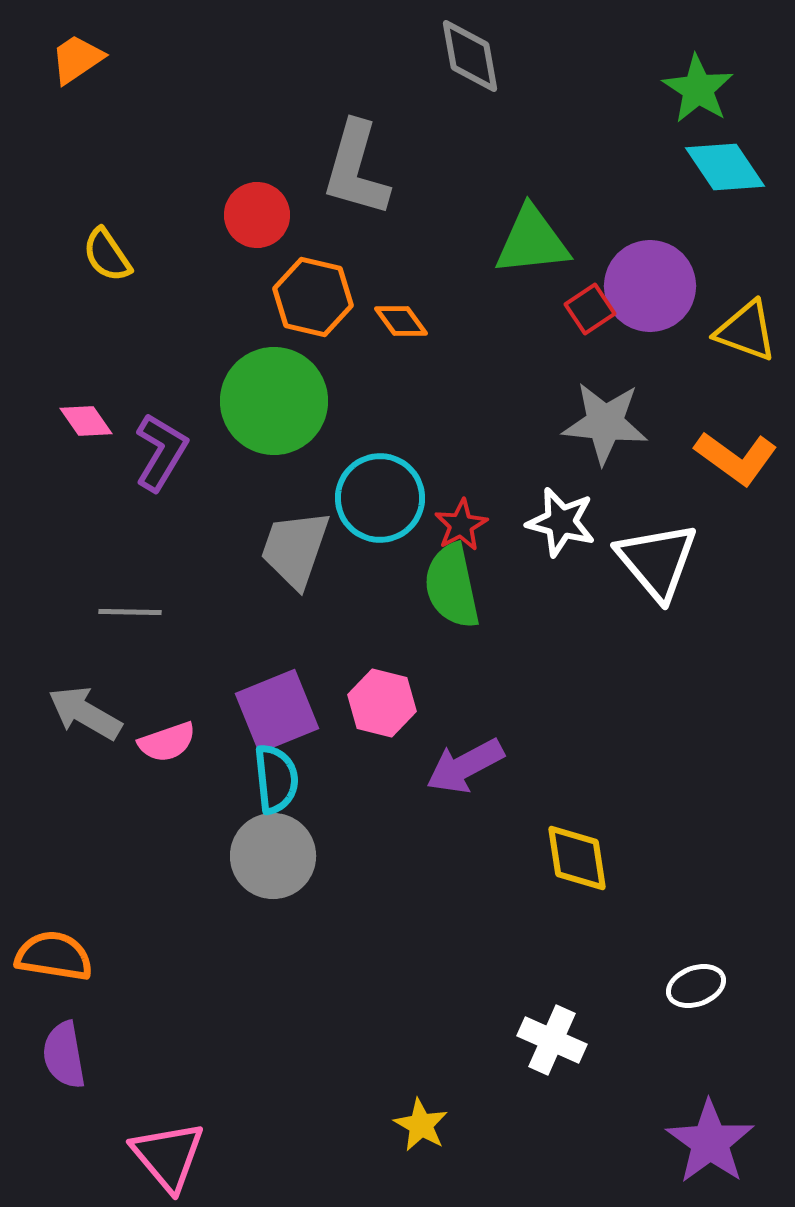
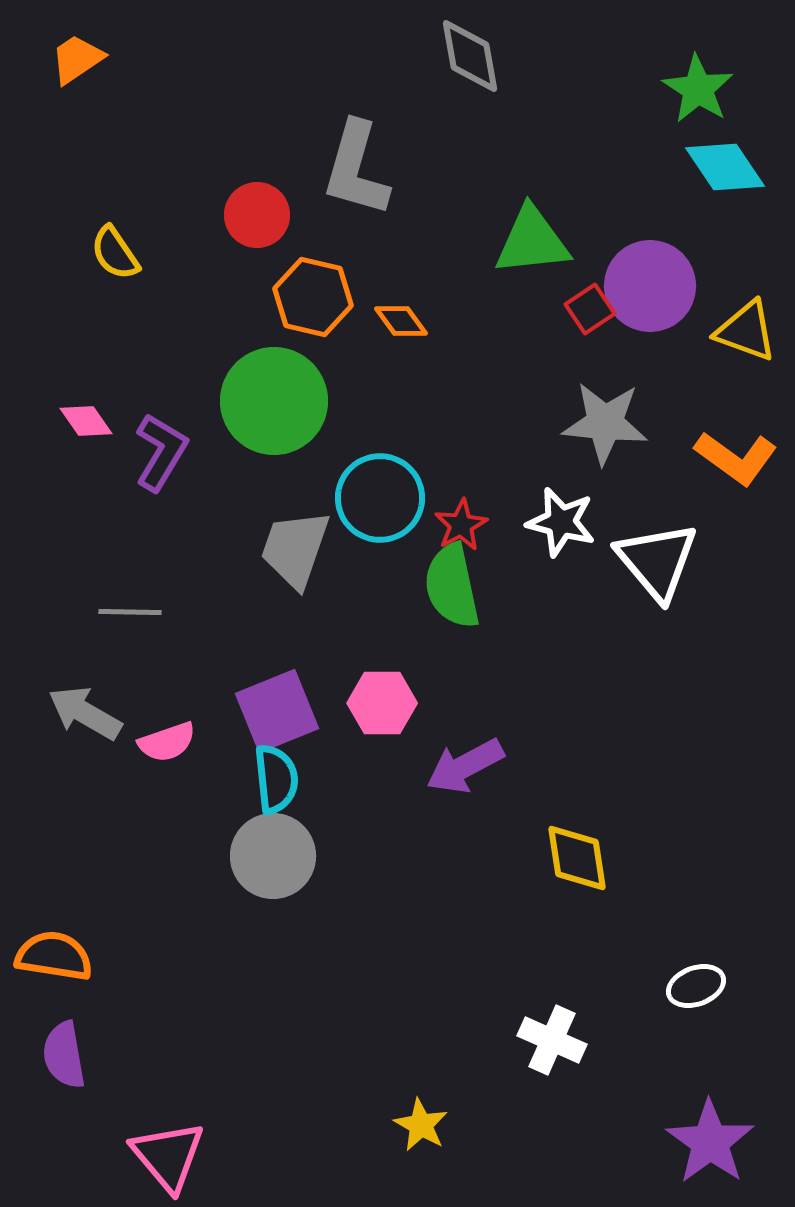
yellow semicircle: moved 8 px right, 2 px up
pink hexagon: rotated 14 degrees counterclockwise
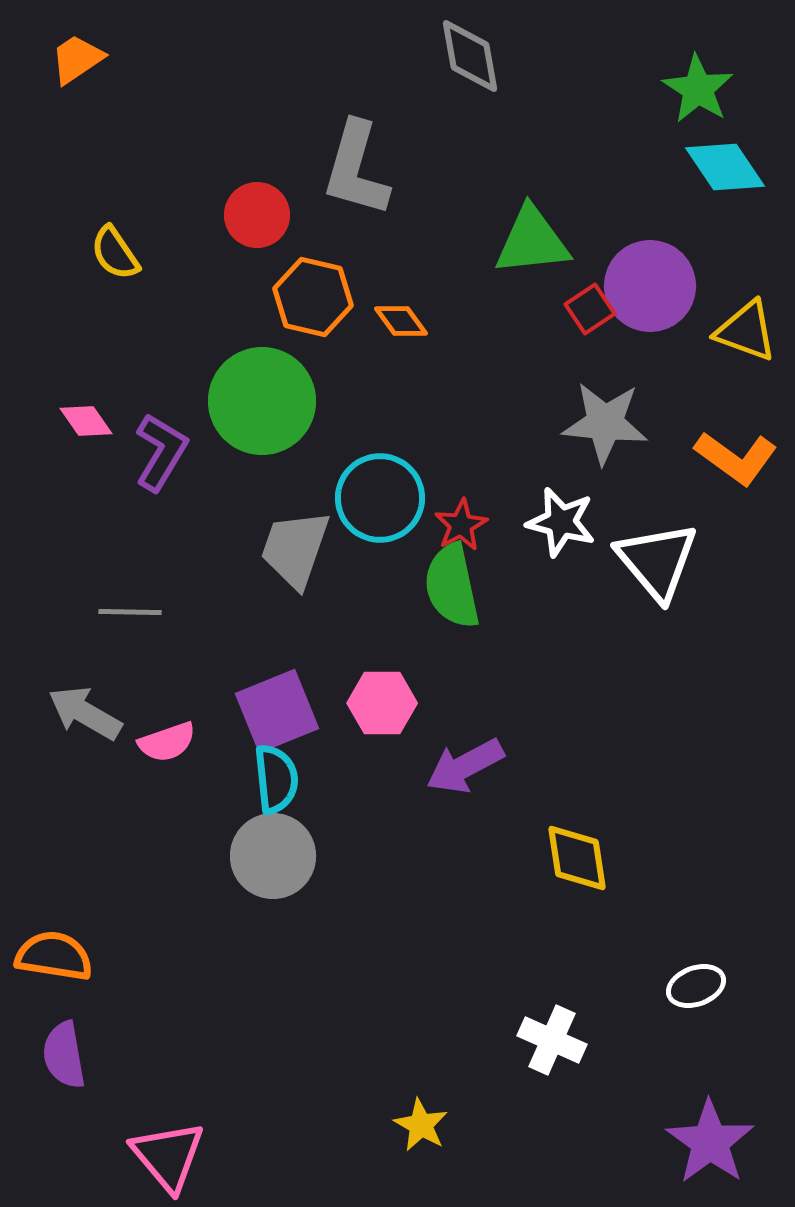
green circle: moved 12 px left
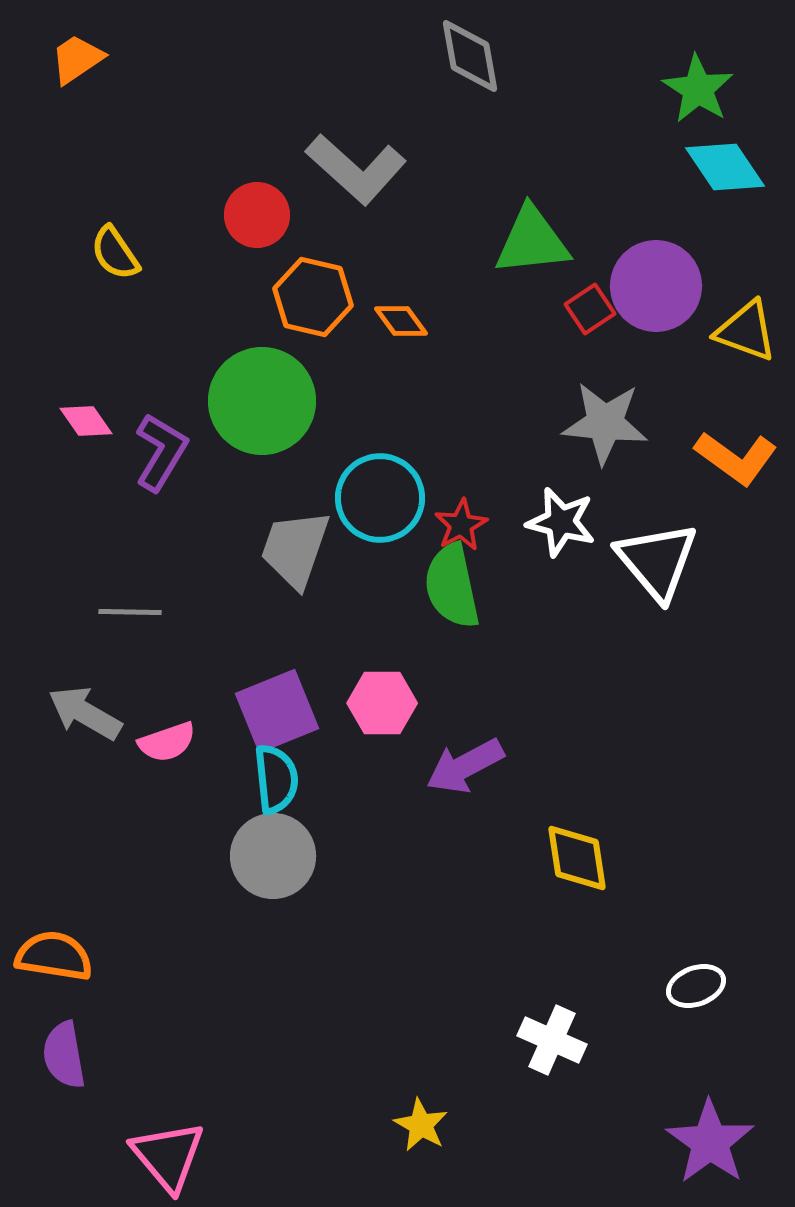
gray L-shape: rotated 64 degrees counterclockwise
purple circle: moved 6 px right
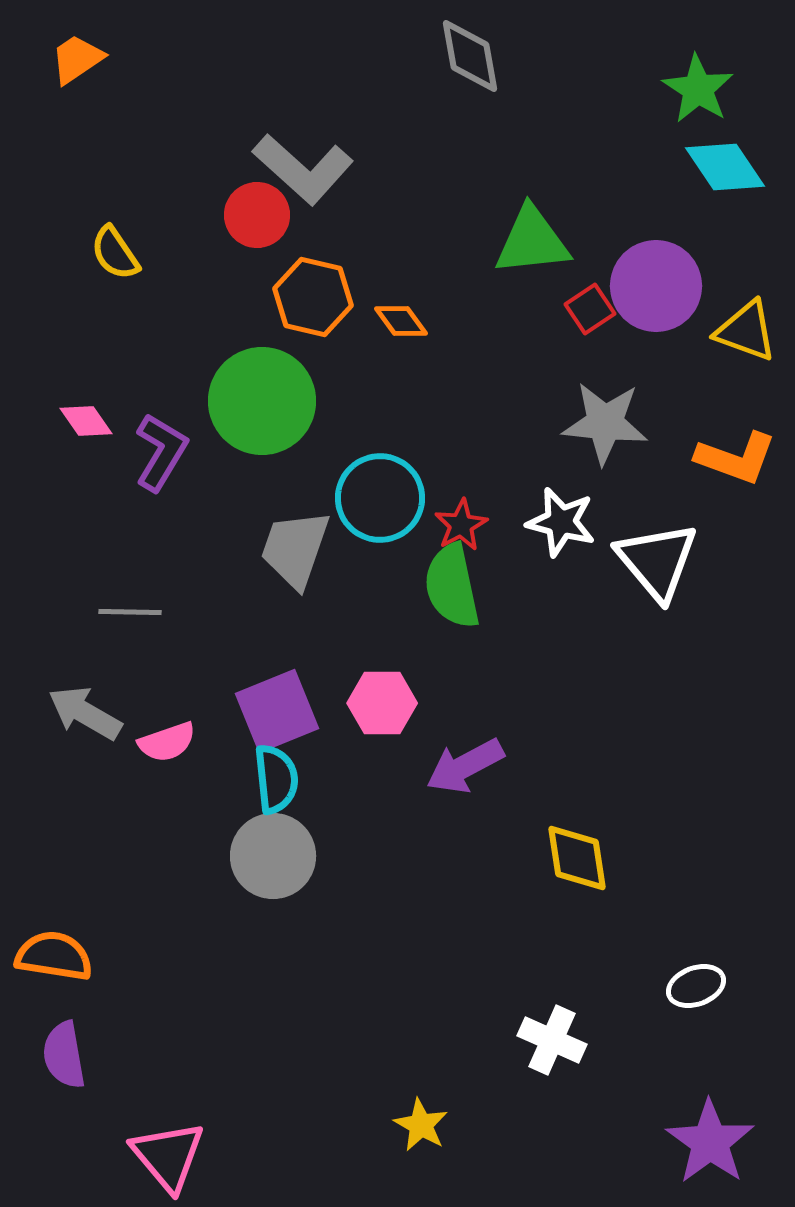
gray L-shape: moved 53 px left
orange L-shape: rotated 16 degrees counterclockwise
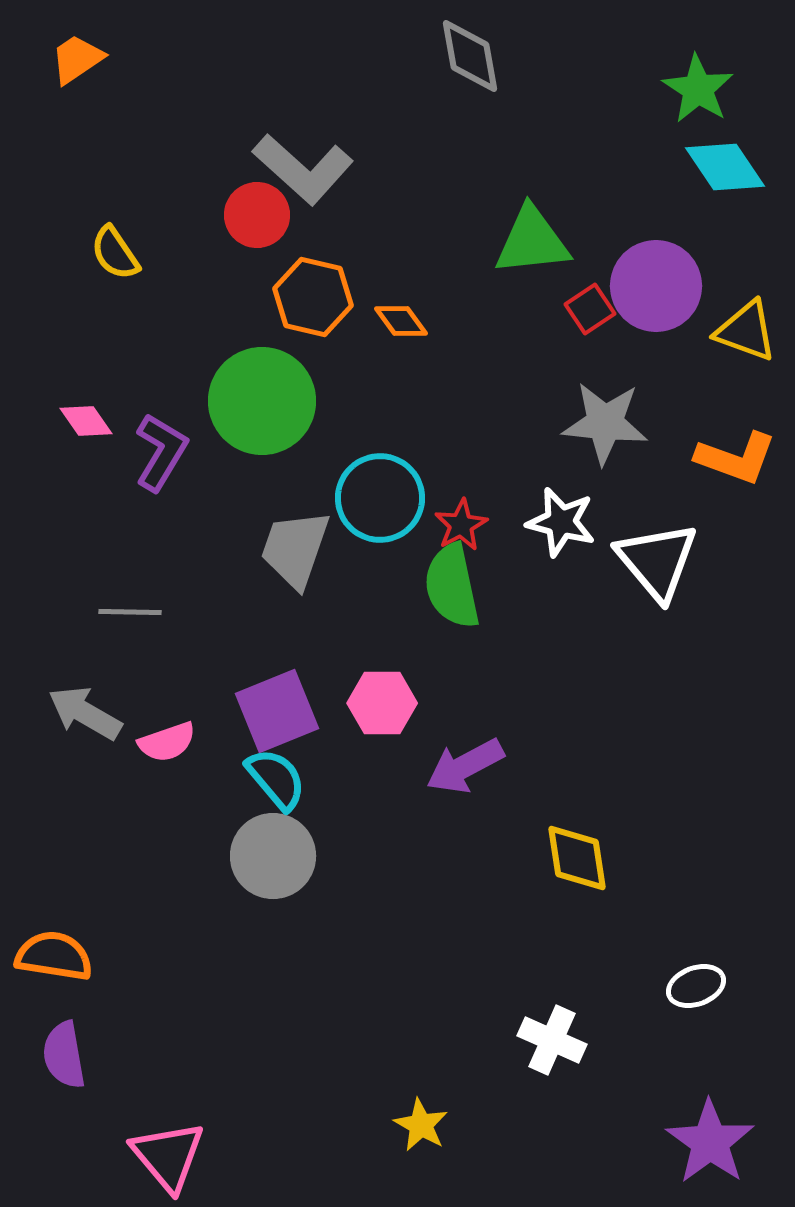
cyan semicircle: rotated 34 degrees counterclockwise
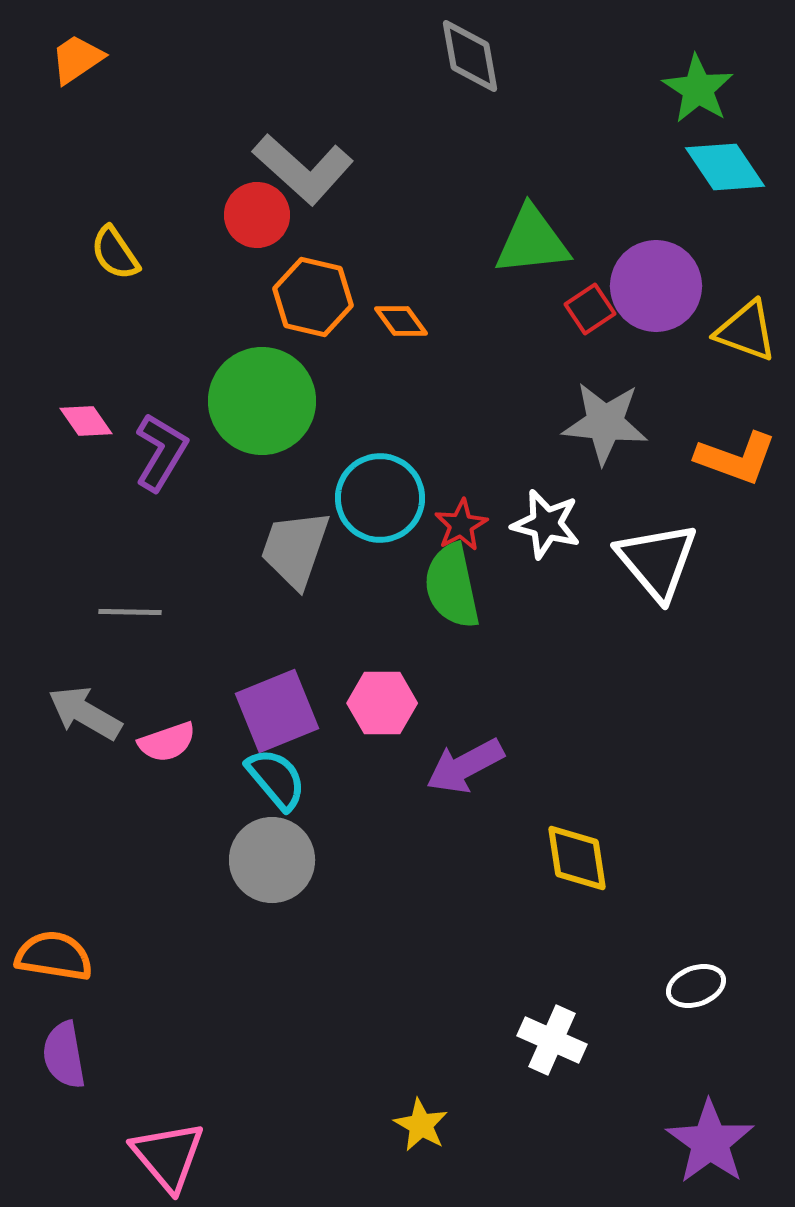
white star: moved 15 px left, 2 px down
gray circle: moved 1 px left, 4 px down
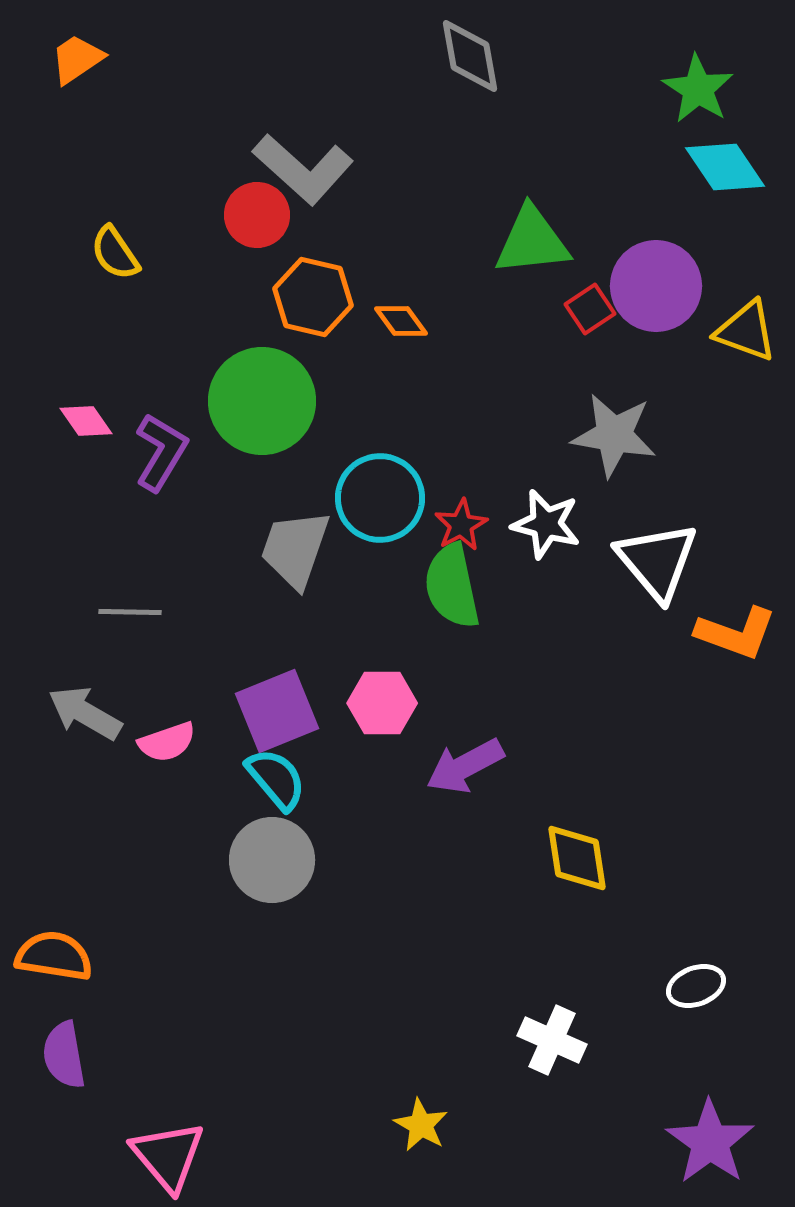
gray star: moved 9 px right, 12 px down; rotated 4 degrees clockwise
orange L-shape: moved 175 px down
